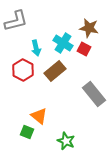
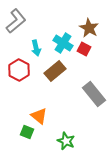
gray L-shape: rotated 25 degrees counterclockwise
brown star: rotated 18 degrees clockwise
red hexagon: moved 4 px left
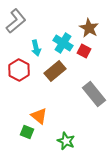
red square: moved 2 px down
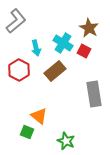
gray rectangle: rotated 30 degrees clockwise
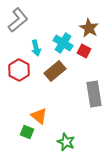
gray L-shape: moved 2 px right, 1 px up
green star: moved 1 px down
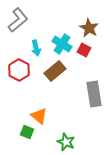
cyan cross: moved 1 px left, 1 px down
red square: moved 1 px up
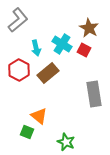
brown rectangle: moved 7 px left, 2 px down
